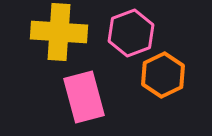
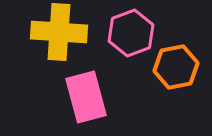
orange hexagon: moved 13 px right, 8 px up; rotated 15 degrees clockwise
pink rectangle: moved 2 px right
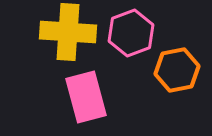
yellow cross: moved 9 px right
orange hexagon: moved 1 px right, 3 px down
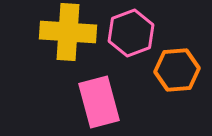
orange hexagon: rotated 6 degrees clockwise
pink rectangle: moved 13 px right, 5 px down
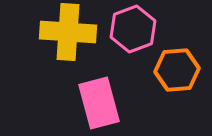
pink hexagon: moved 2 px right, 4 px up
pink rectangle: moved 1 px down
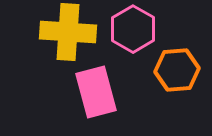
pink hexagon: rotated 9 degrees counterclockwise
pink rectangle: moved 3 px left, 11 px up
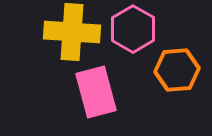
yellow cross: moved 4 px right
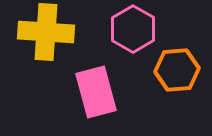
yellow cross: moved 26 px left
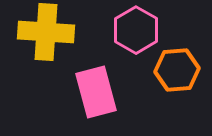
pink hexagon: moved 3 px right, 1 px down
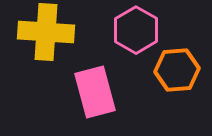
pink rectangle: moved 1 px left
